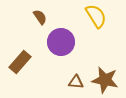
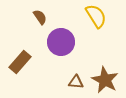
brown star: rotated 16 degrees clockwise
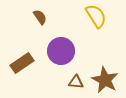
purple circle: moved 9 px down
brown rectangle: moved 2 px right, 1 px down; rotated 15 degrees clockwise
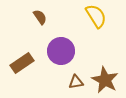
brown triangle: rotated 14 degrees counterclockwise
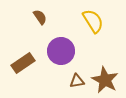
yellow semicircle: moved 3 px left, 5 px down
brown rectangle: moved 1 px right
brown triangle: moved 1 px right, 1 px up
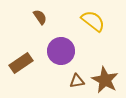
yellow semicircle: rotated 20 degrees counterclockwise
brown rectangle: moved 2 px left
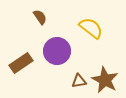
yellow semicircle: moved 2 px left, 7 px down
purple circle: moved 4 px left
brown triangle: moved 2 px right
